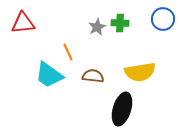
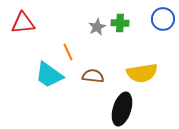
yellow semicircle: moved 2 px right, 1 px down
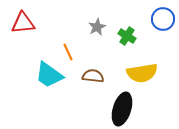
green cross: moved 7 px right, 13 px down; rotated 30 degrees clockwise
